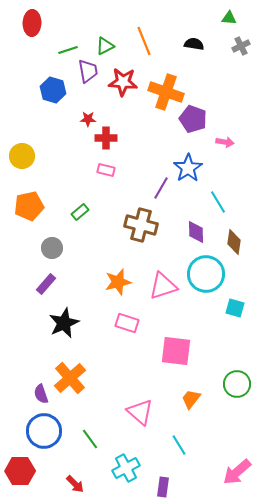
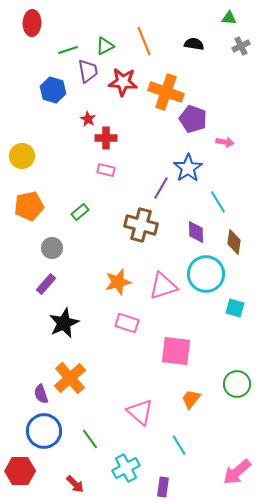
red star at (88, 119): rotated 28 degrees clockwise
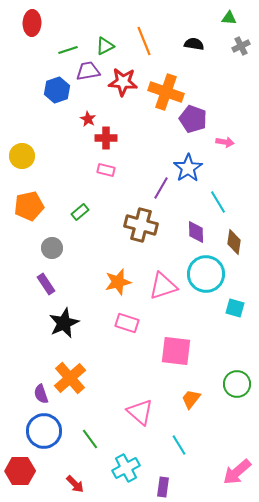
purple trapezoid at (88, 71): rotated 90 degrees counterclockwise
blue hexagon at (53, 90): moved 4 px right; rotated 25 degrees clockwise
purple rectangle at (46, 284): rotated 75 degrees counterclockwise
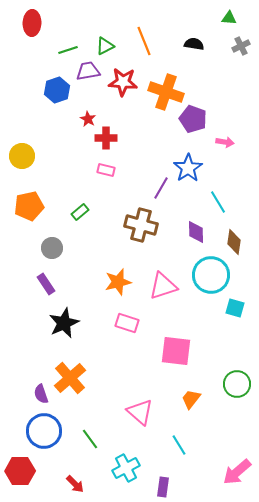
cyan circle at (206, 274): moved 5 px right, 1 px down
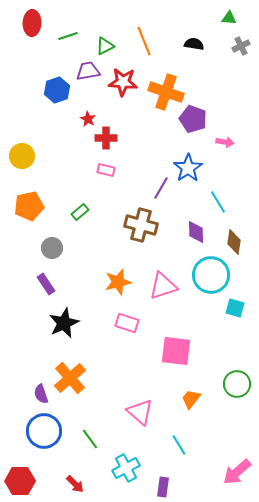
green line at (68, 50): moved 14 px up
red hexagon at (20, 471): moved 10 px down
